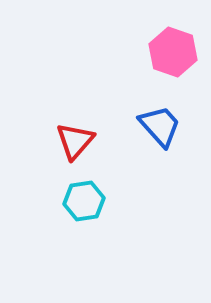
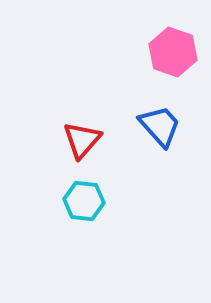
red triangle: moved 7 px right, 1 px up
cyan hexagon: rotated 15 degrees clockwise
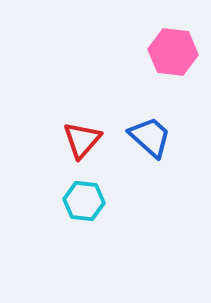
pink hexagon: rotated 12 degrees counterclockwise
blue trapezoid: moved 10 px left, 11 px down; rotated 6 degrees counterclockwise
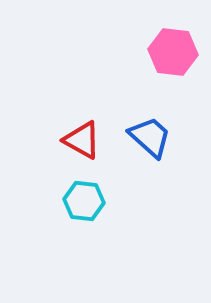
red triangle: rotated 42 degrees counterclockwise
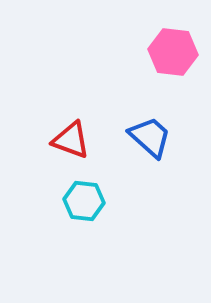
red triangle: moved 11 px left; rotated 9 degrees counterclockwise
